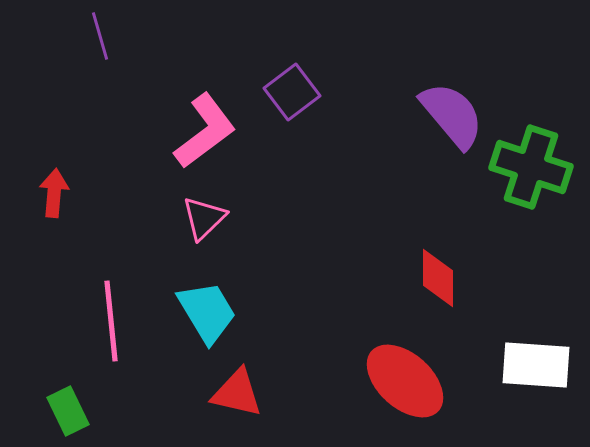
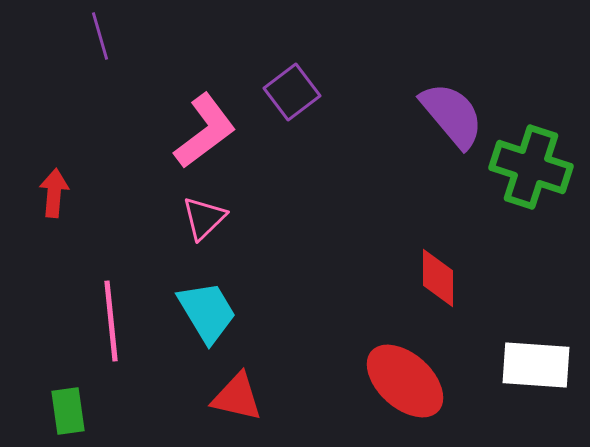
red triangle: moved 4 px down
green rectangle: rotated 18 degrees clockwise
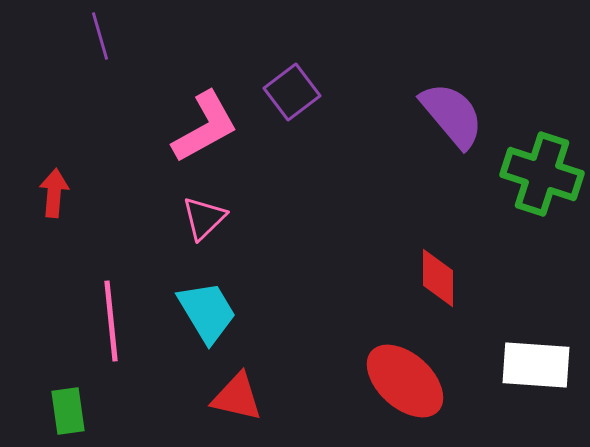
pink L-shape: moved 4 px up; rotated 8 degrees clockwise
green cross: moved 11 px right, 7 px down
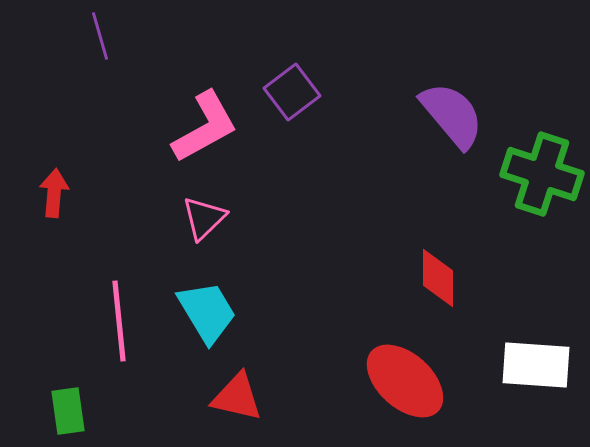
pink line: moved 8 px right
